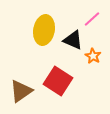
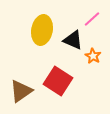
yellow ellipse: moved 2 px left
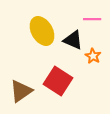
pink line: rotated 42 degrees clockwise
yellow ellipse: moved 1 px down; rotated 40 degrees counterclockwise
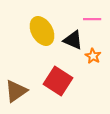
brown triangle: moved 5 px left
